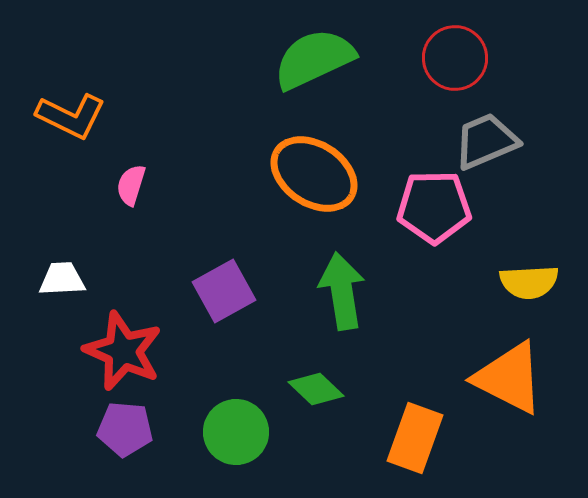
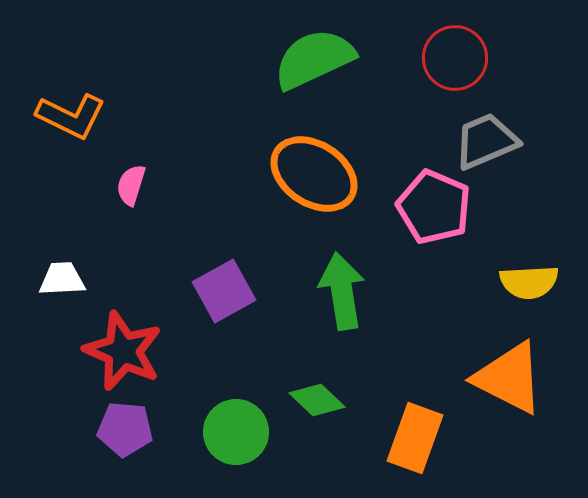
pink pentagon: rotated 24 degrees clockwise
green diamond: moved 1 px right, 11 px down
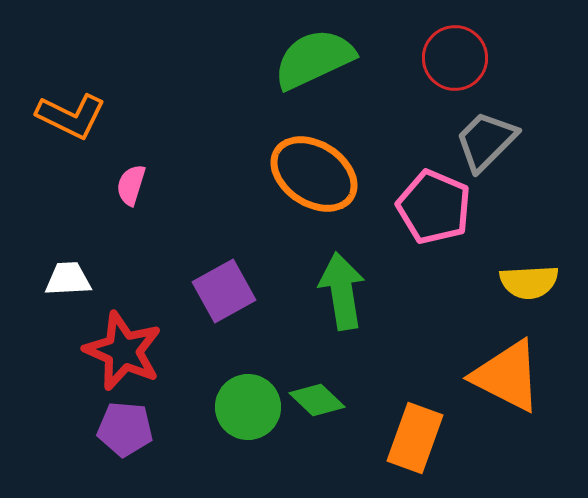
gray trapezoid: rotated 22 degrees counterclockwise
white trapezoid: moved 6 px right
orange triangle: moved 2 px left, 2 px up
green circle: moved 12 px right, 25 px up
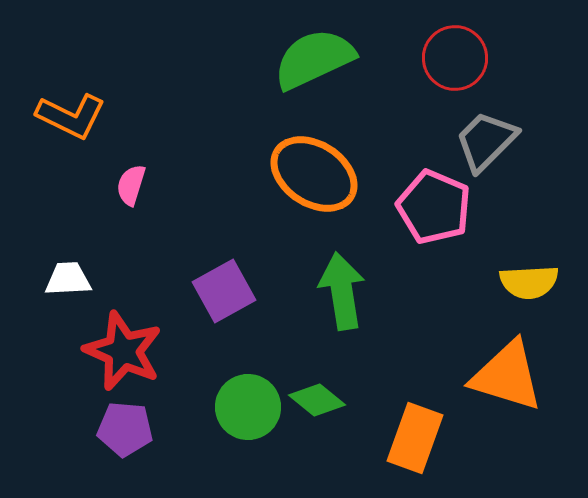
orange triangle: rotated 10 degrees counterclockwise
green diamond: rotated 4 degrees counterclockwise
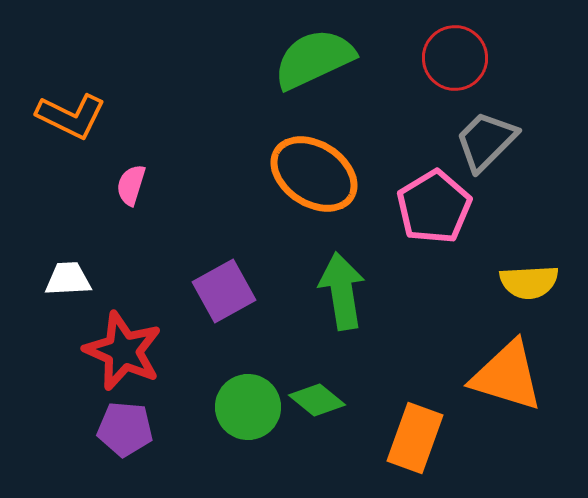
pink pentagon: rotated 18 degrees clockwise
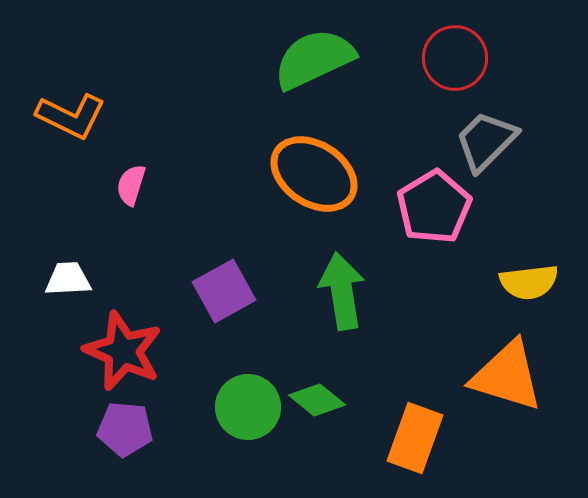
yellow semicircle: rotated 4 degrees counterclockwise
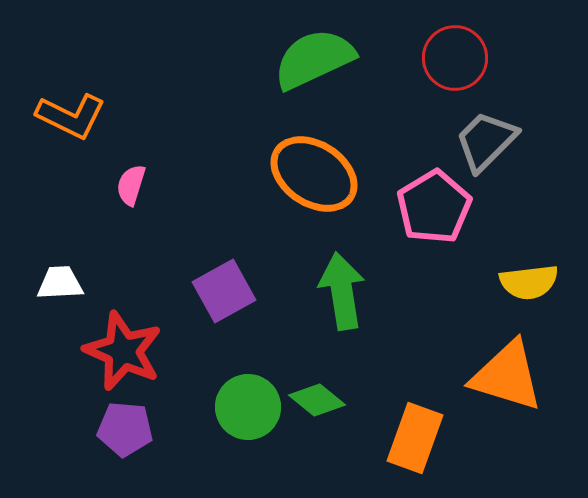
white trapezoid: moved 8 px left, 4 px down
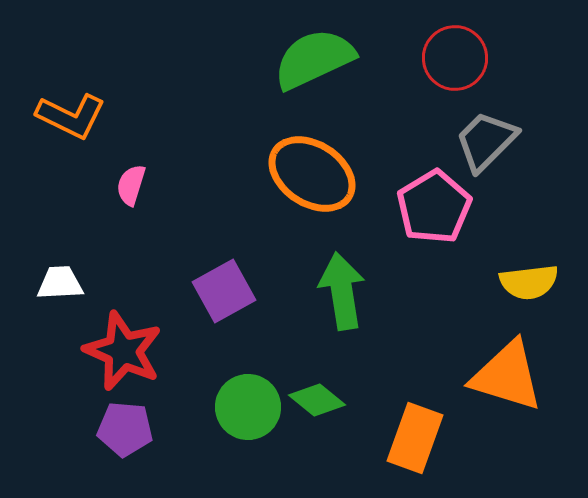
orange ellipse: moved 2 px left
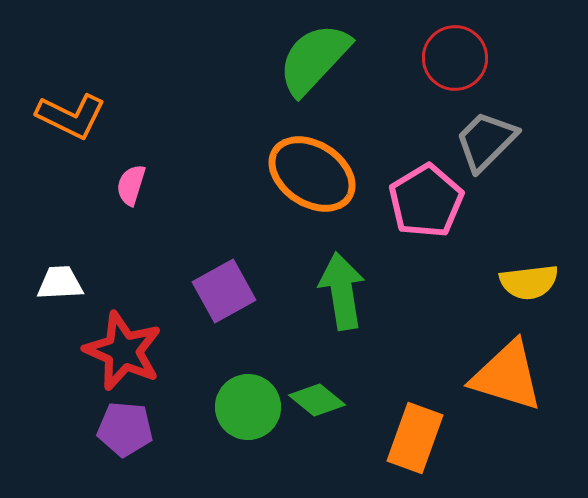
green semicircle: rotated 22 degrees counterclockwise
pink pentagon: moved 8 px left, 6 px up
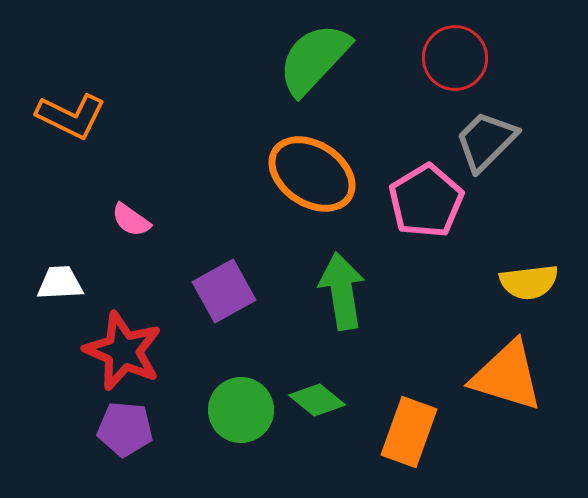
pink semicircle: moved 35 px down; rotated 72 degrees counterclockwise
green circle: moved 7 px left, 3 px down
orange rectangle: moved 6 px left, 6 px up
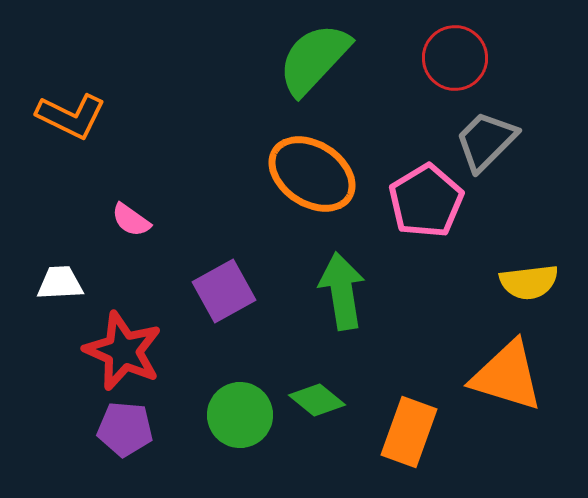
green circle: moved 1 px left, 5 px down
